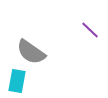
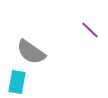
cyan rectangle: moved 1 px down
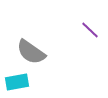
cyan rectangle: rotated 70 degrees clockwise
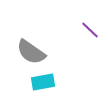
cyan rectangle: moved 26 px right
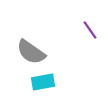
purple line: rotated 12 degrees clockwise
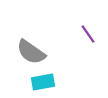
purple line: moved 2 px left, 4 px down
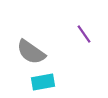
purple line: moved 4 px left
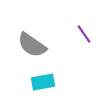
gray semicircle: moved 1 px right, 7 px up
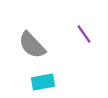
gray semicircle: rotated 12 degrees clockwise
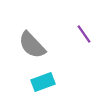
cyan rectangle: rotated 10 degrees counterclockwise
